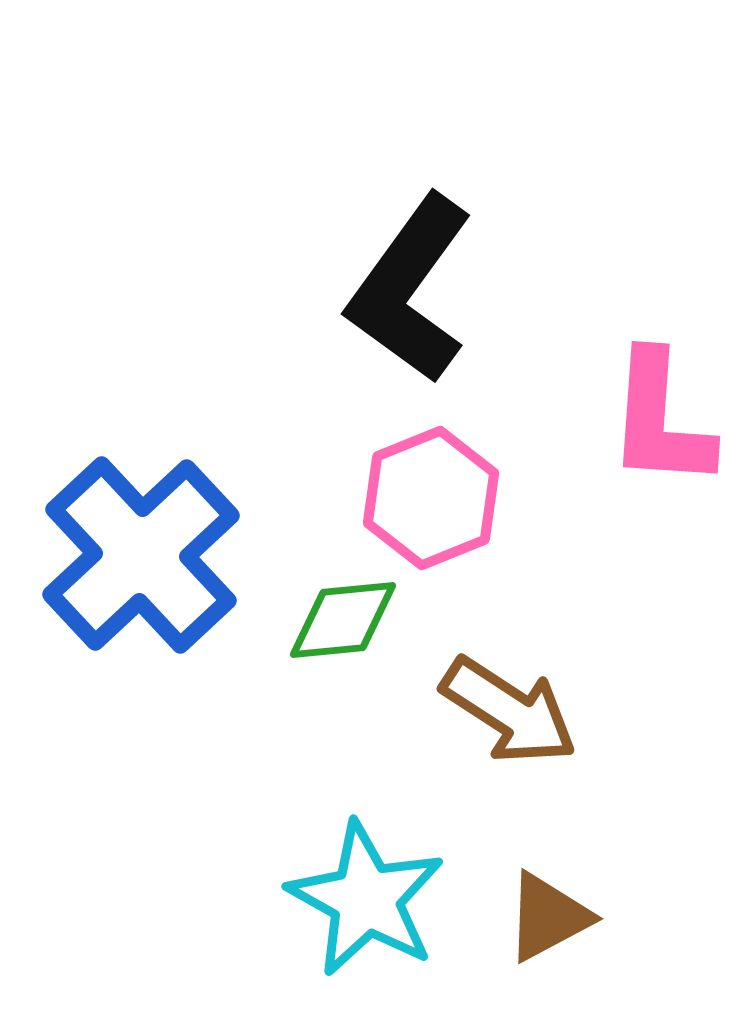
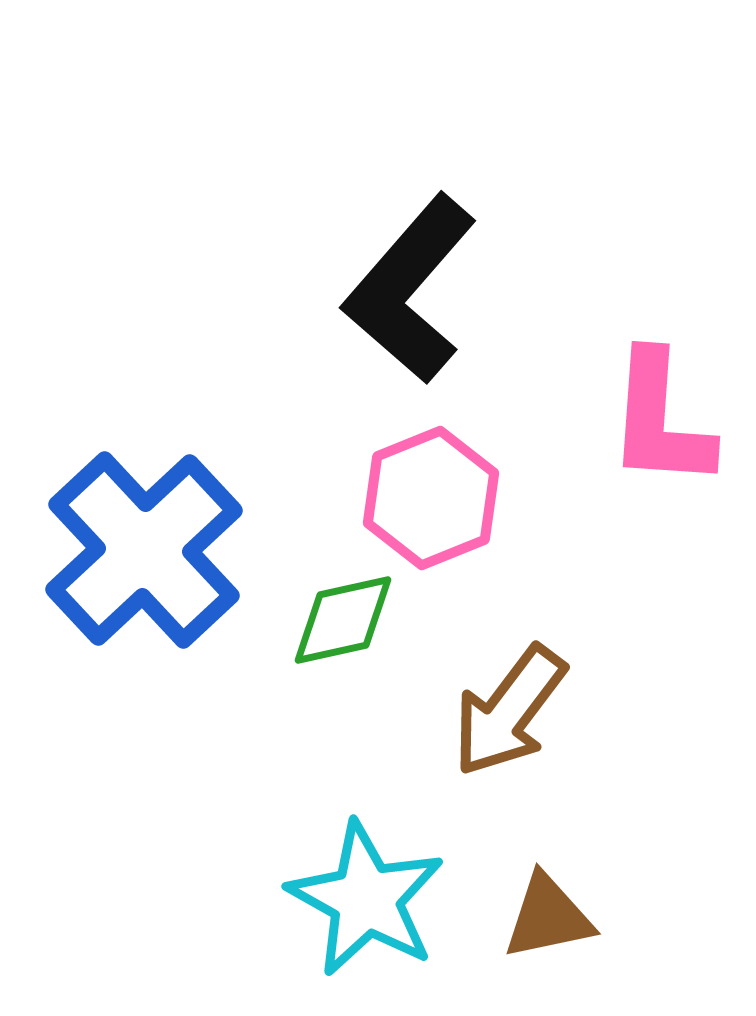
black L-shape: rotated 5 degrees clockwise
blue cross: moved 3 px right, 5 px up
green diamond: rotated 7 degrees counterclockwise
brown arrow: rotated 94 degrees clockwise
brown triangle: rotated 16 degrees clockwise
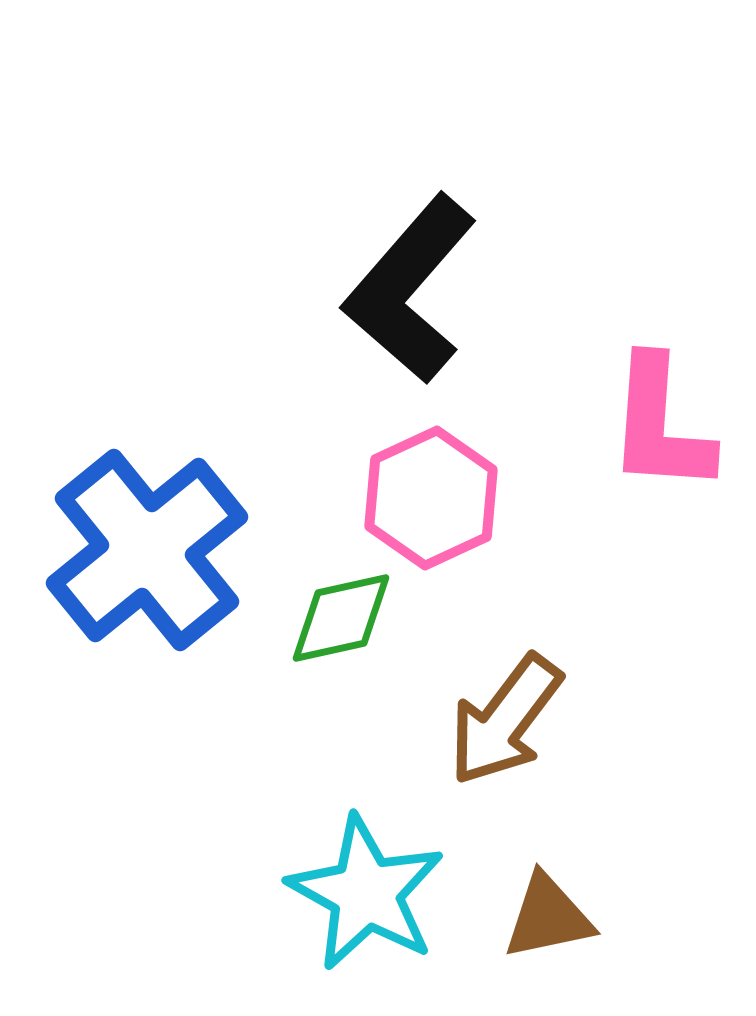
pink L-shape: moved 5 px down
pink hexagon: rotated 3 degrees counterclockwise
blue cross: moved 3 px right; rotated 4 degrees clockwise
green diamond: moved 2 px left, 2 px up
brown arrow: moved 4 px left, 9 px down
cyan star: moved 6 px up
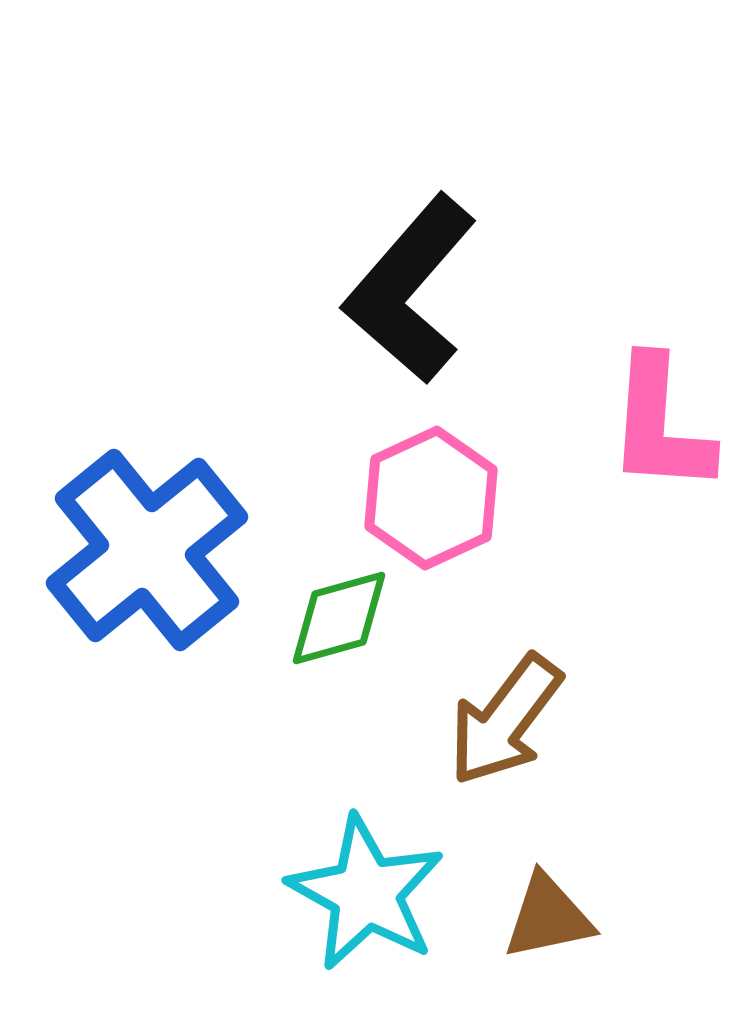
green diamond: moved 2 px left; rotated 3 degrees counterclockwise
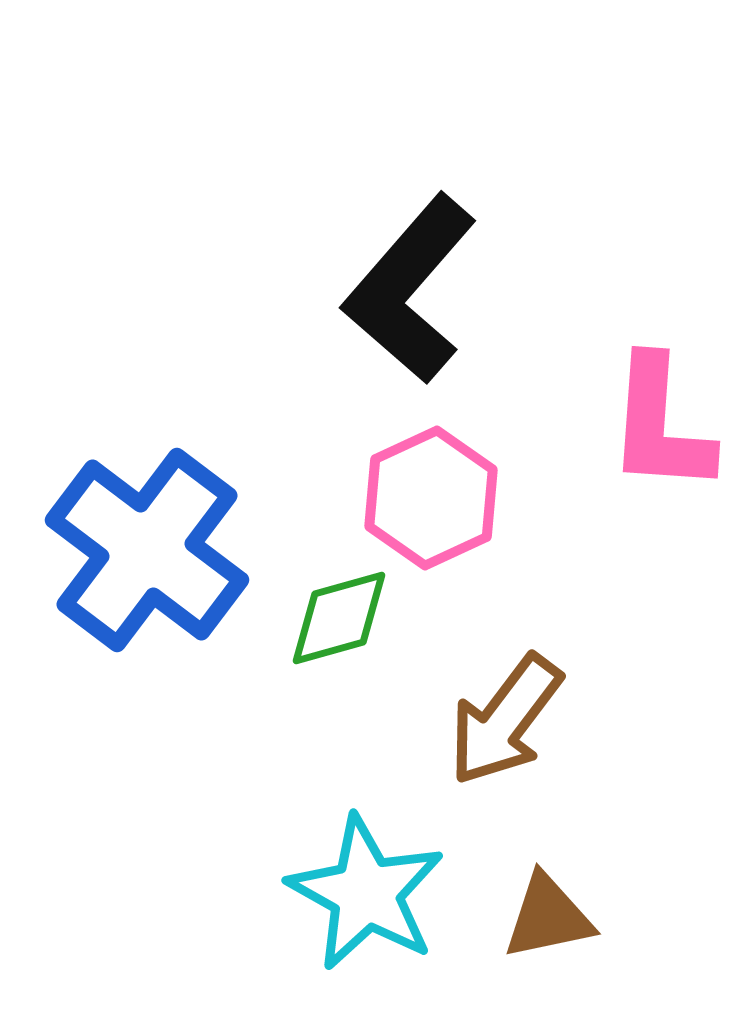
blue cross: rotated 14 degrees counterclockwise
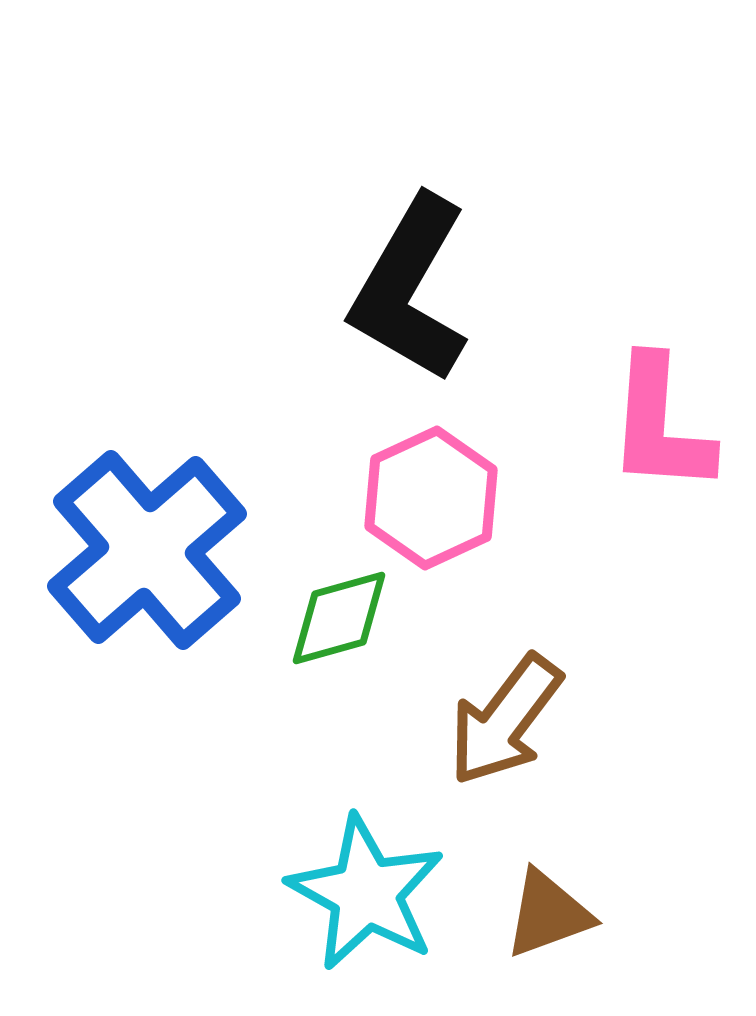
black L-shape: rotated 11 degrees counterclockwise
blue cross: rotated 12 degrees clockwise
brown triangle: moved 3 px up; rotated 8 degrees counterclockwise
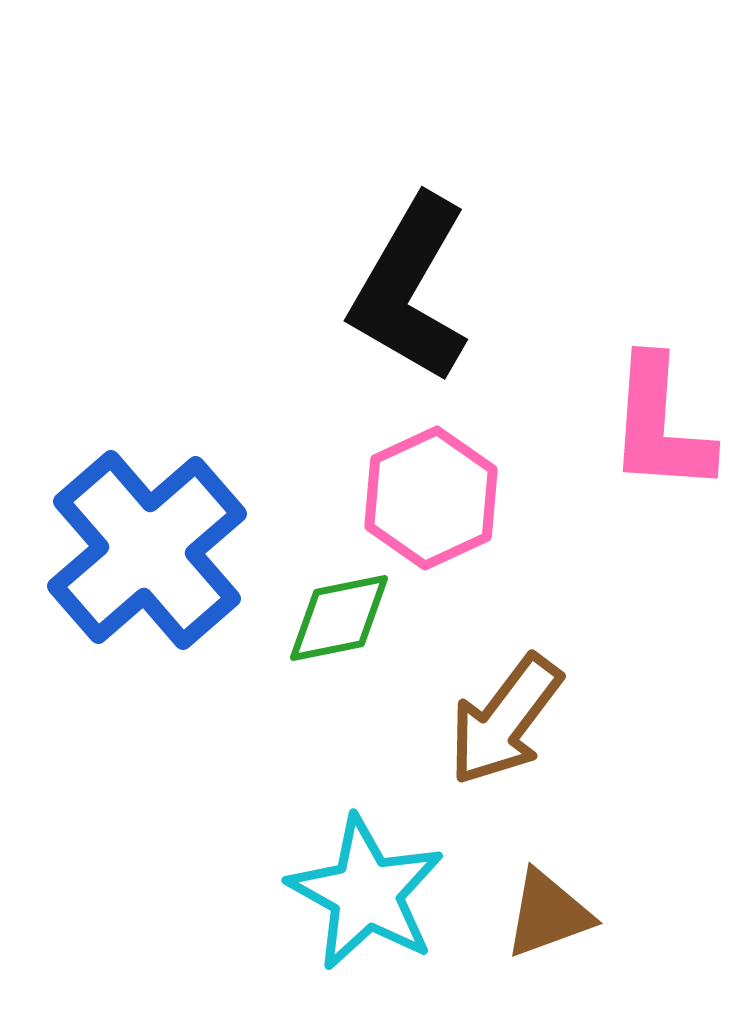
green diamond: rotated 4 degrees clockwise
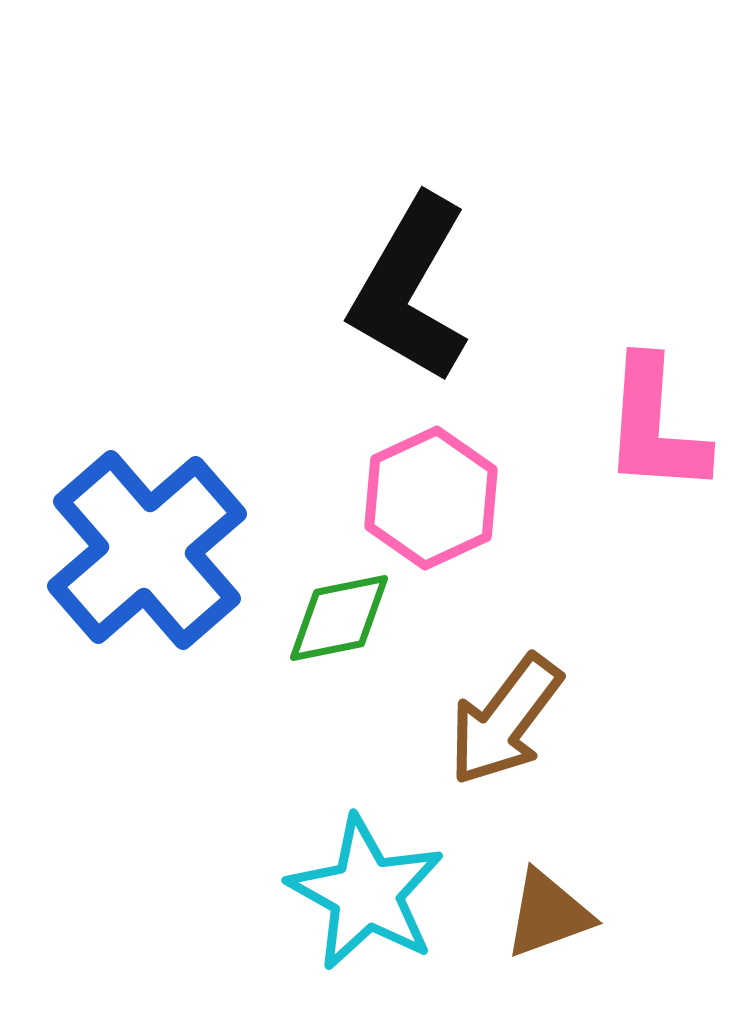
pink L-shape: moved 5 px left, 1 px down
